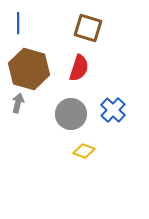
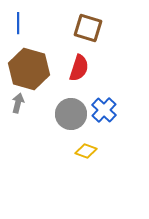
blue cross: moved 9 px left
yellow diamond: moved 2 px right
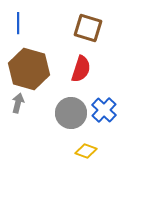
red semicircle: moved 2 px right, 1 px down
gray circle: moved 1 px up
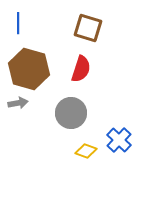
gray arrow: rotated 66 degrees clockwise
blue cross: moved 15 px right, 30 px down
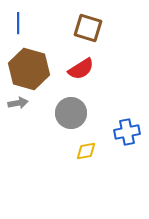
red semicircle: rotated 40 degrees clockwise
blue cross: moved 8 px right, 8 px up; rotated 35 degrees clockwise
yellow diamond: rotated 30 degrees counterclockwise
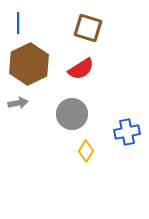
brown hexagon: moved 5 px up; rotated 18 degrees clockwise
gray circle: moved 1 px right, 1 px down
yellow diamond: rotated 50 degrees counterclockwise
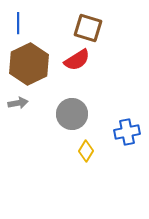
red semicircle: moved 4 px left, 9 px up
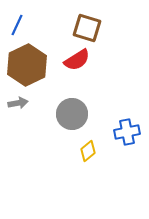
blue line: moved 1 px left, 2 px down; rotated 25 degrees clockwise
brown square: moved 1 px left
brown hexagon: moved 2 px left, 1 px down
yellow diamond: moved 2 px right; rotated 20 degrees clockwise
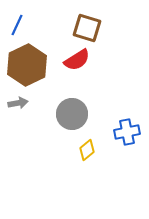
yellow diamond: moved 1 px left, 1 px up
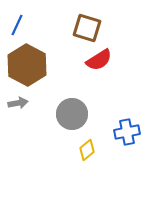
red semicircle: moved 22 px right
brown hexagon: rotated 6 degrees counterclockwise
